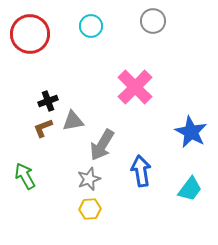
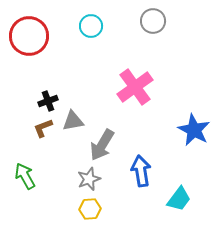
red circle: moved 1 px left, 2 px down
pink cross: rotated 9 degrees clockwise
blue star: moved 3 px right, 2 px up
cyan trapezoid: moved 11 px left, 10 px down
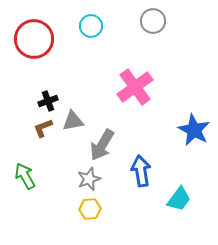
red circle: moved 5 px right, 3 px down
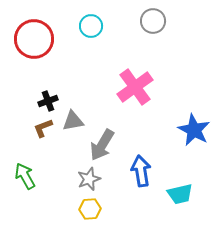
cyan trapezoid: moved 1 px right, 5 px up; rotated 40 degrees clockwise
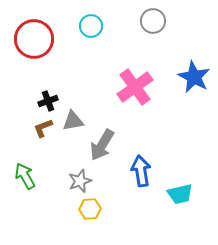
blue star: moved 53 px up
gray star: moved 9 px left, 2 px down
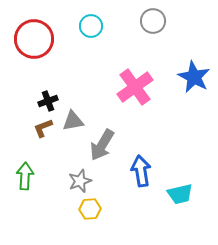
green arrow: rotated 32 degrees clockwise
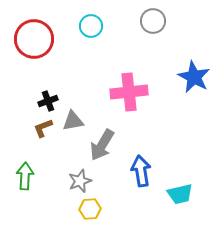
pink cross: moved 6 px left, 5 px down; rotated 30 degrees clockwise
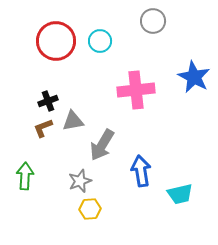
cyan circle: moved 9 px right, 15 px down
red circle: moved 22 px right, 2 px down
pink cross: moved 7 px right, 2 px up
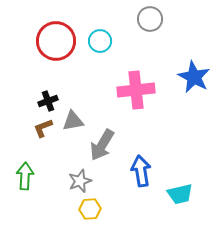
gray circle: moved 3 px left, 2 px up
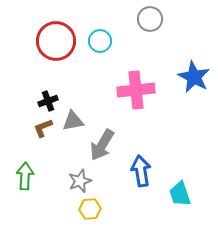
cyan trapezoid: rotated 84 degrees clockwise
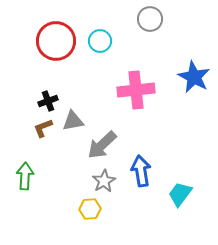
gray arrow: rotated 16 degrees clockwise
gray star: moved 24 px right; rotated 10 degrees counterclockwise
cyan trapezoid: rotated 56 degrees clockwise
